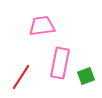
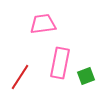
pink trapezoid: moved 1 px right, 2 px up
red line: moved 1 px left
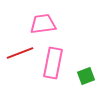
pink rectangle: moved 7 px left
red line: moved 24 px up; rotated 36 degrees clockwise
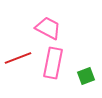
pink trapezoid: moved 5 px right, 4 px down; rotated 36 degrees clockwise
red line: moved 2 px left, 5 px down
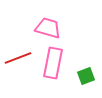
pink trapezoid: rotated 12 degrees counterclockwise
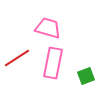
red line: moved 1 px left; rotated 12 degrees counterclockwise
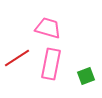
pink rectangle: moved 2 px left, 1 px down
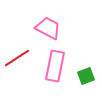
pink trapezoid: rotated 12 degrees clockwise
pink rectangle: moved 4 px right, 2 px down
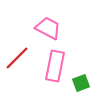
red line: rotated 12 degrees counterclockwise
green square: moved 5 px left, 7 px down
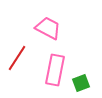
red line: rotated 12 degrees counterclockwise
pink rectangle: moved 4 px down
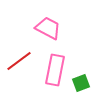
red line: moved 2 px right, 3 px down; rotated 20 degrees clockwise
